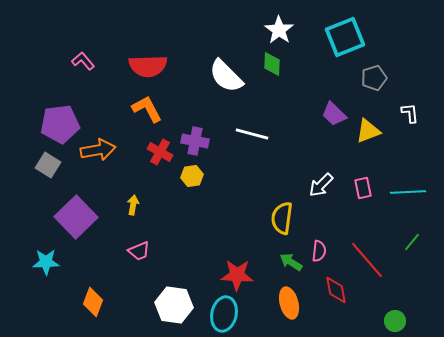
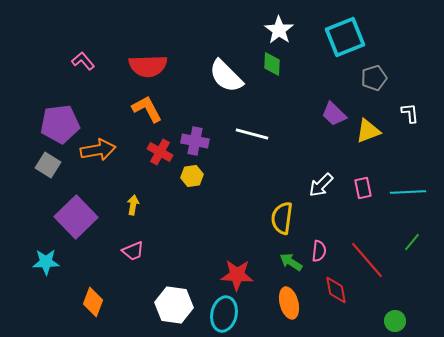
pink trapezoid: moved 6 px left
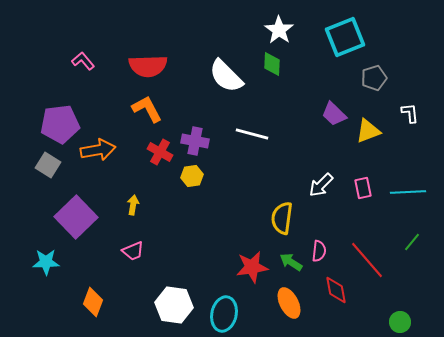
red star: moved 15 px right, 8 px up; rotated 12 degrees counterclockwise
orange ellipse: rotated 12 degrees counterclockwise
green circle: moved 5 px right, 1 px down
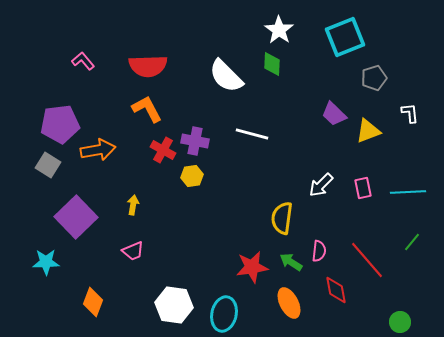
red cross: moved 3 px right, 2 px up
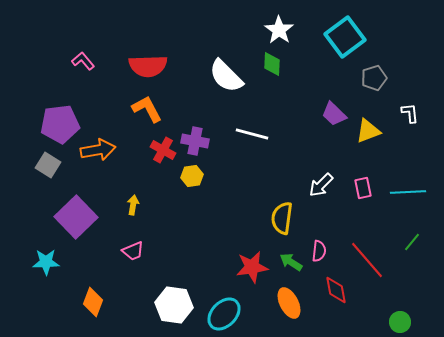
cyan square: rotated 15 degrees counterclockwise
cyan ellipse: rotated 32 degrees clockwise
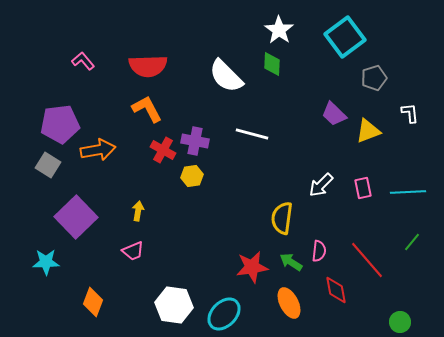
yellow arrow: moved 5 px right, 6 px down
